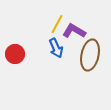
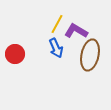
purple L-shape: moved 2 px right
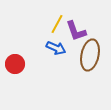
purple L-shape: rotated 140 degrees counterclockwise
blue arrow: rotated 42 degrees counterclockwise
red circle: moved 10 px down
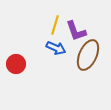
yellow line: moved 2 px left, 1 px down; rotated 12 degrees counterclockwise
brown ellipse: moved 2 px left; rotated 12 degrees clockwise
red circle: moved 1 px right
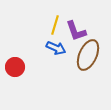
red circle: moved 1 px left, 3 px down
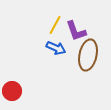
yellow line: rotated 12 degrees clockwise
brown ellipse: rotated 12 degrees counterclockwise
red circle: moved 3 px left, 24 px down
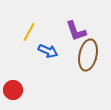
yellow line: moved 26 px left, 7 px down
blue arrow: moved 8 px left, 3 px down
red circle: moved 1 px right, 1 px up
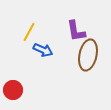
purple L-shape: rotated 10 degrees clockwise
blue arrow: moved 5 px left, 1 px up
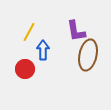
blue arrow: rotated 114 degrees counterclockwise
red circle: moved 12 px right, 21 px up
